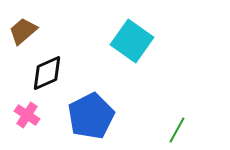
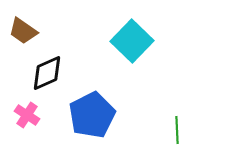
brown trapezoid: rotated 104 degrees counterclockwise
cyan square: rotated 9 degrees clockwise
blue pentagon: moved 1 px right, 1 px up
green line: rotated 32 degrees counterclockwise
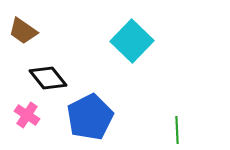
black diamond: moved 1 px right, 5 px down; rotated 75 degrees clockwise
blue pentagon: moved 2 px left, 2 px down
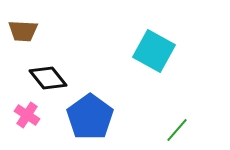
brown trapezoid: rotated 32 degrees counterclockwise
cyan square: moved 22 px right, 10 px down; rotated 15 degrees counterclockwise
blue pentagon: rotated 9 degrees counterclockwise
green line: rotated 44 degrees clockwise
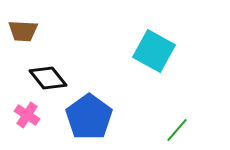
blue pentagon: moved 1 px left
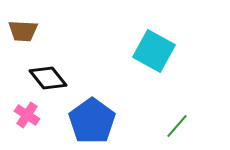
blue pentagon: moved 3 px right, 4 px down
green line: moved 4 px up
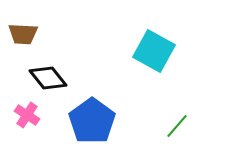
brown trapezoid: moved 3 px down
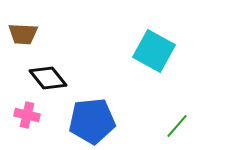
pink cross: rotated 20 degrees counterclockwise
blue pentagon: rotated 30 degrees clockwise
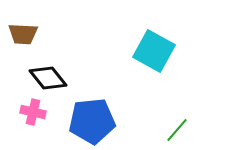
pink cross: moved 6 px right, 3 px up
green line: moved 4 px down
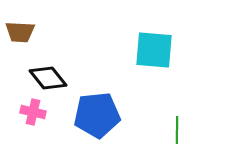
brown trapezoid: moved 3 px left, 2 px up
cyan square: moved 1 px up; rotated 24 degrees counterclockwise
blue pentagon: moved 5 px right, 6 px up
green line: rotated 40 degrees counterclockwise
